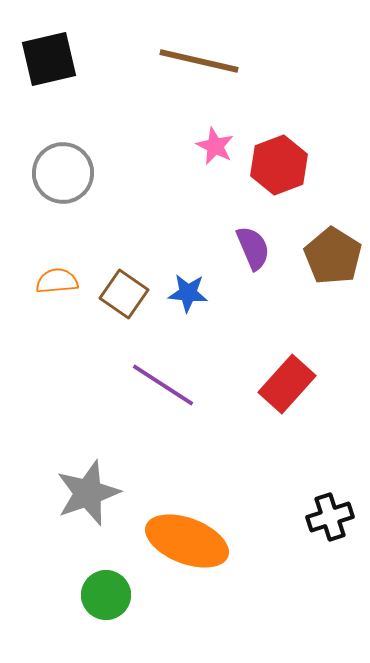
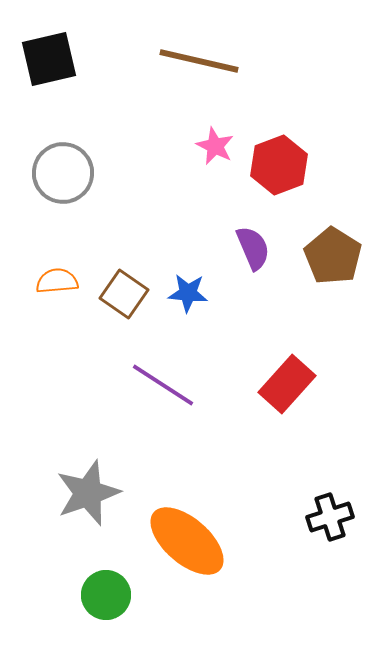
orange ellipse: rotated 20 degrees clockwise
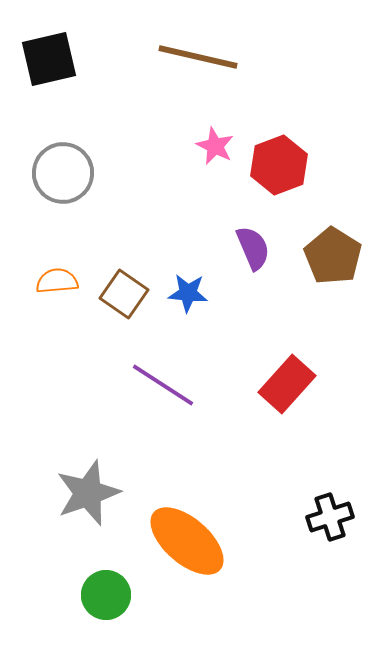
brown line: moved 1 px left, 4 px up
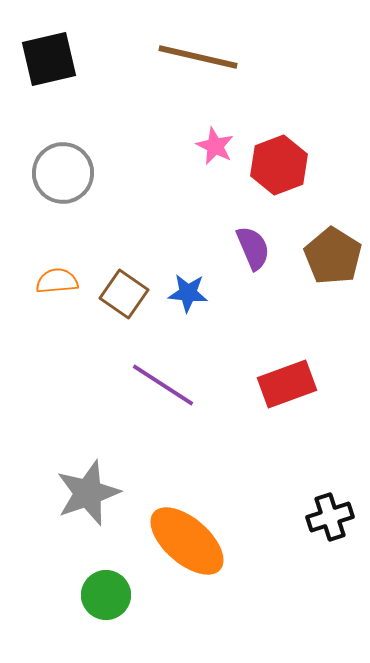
red rectangle: rotated 28 degrees clockwise
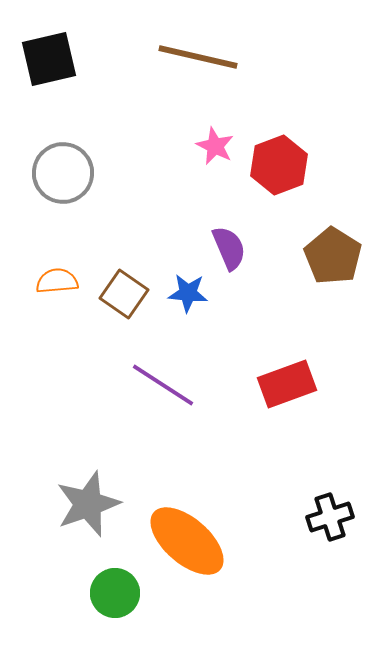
purple semicircle: moved 24 px left
gray star: moved 11 px down
green circle: moved 9 px right, 2 px up
